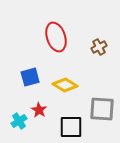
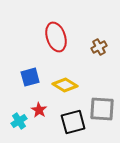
black square: moved 2 px right, 5 px up; rotated 15 degrees counterclockwise
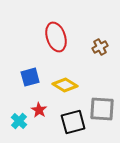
brown cross: moved 1 px right
cyan cross: rotated 14 degrees counterclockwise
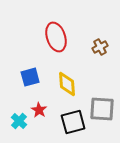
yellow diamond: moved 2 px right, 1 px up; rotated 55 degrees clockwise
